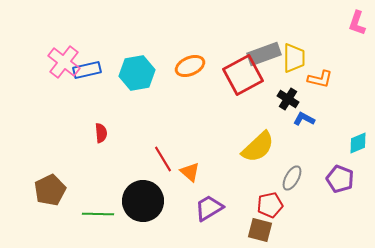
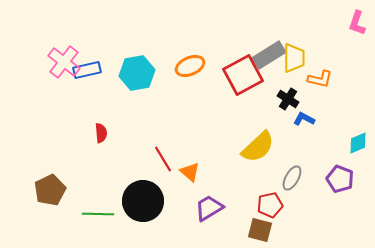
gray rectangle: moved 5 px right, 1 px down; rotated 12 degrees counterclockwise
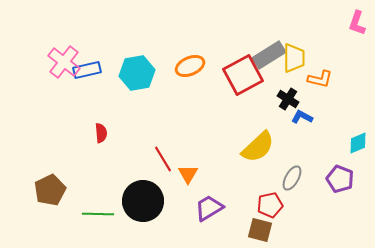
blue L-shape: moved 2 px left, 2 px up
orange triangle: moved 2 px left, 2 px down; rotated 20 degrees clockwise
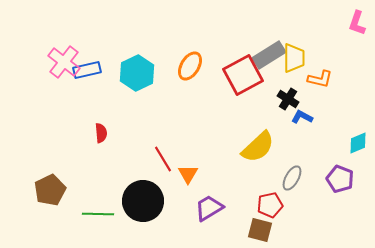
orange ellipse: rotated 36 degrees counterclockwise
cyan hexagon: rotated 16 degrees counterclockwise
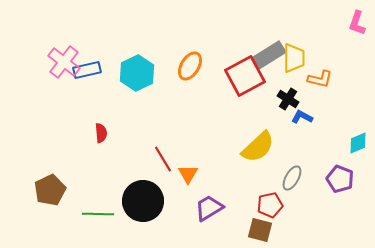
red square: moved 2 px right, 1 px down
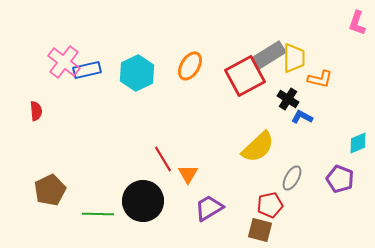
red semicircle: moved 65 px left, 22 px up
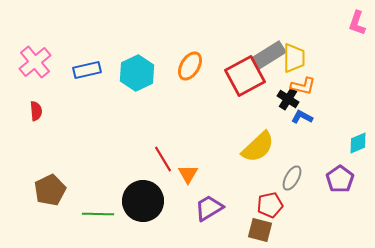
pink cross: moved 29 px left; rotated 12 degrees clockwise
orange L-shape: moved 17 px left, 7 px down
purple pentagon: rotated 16 degrees clockwise
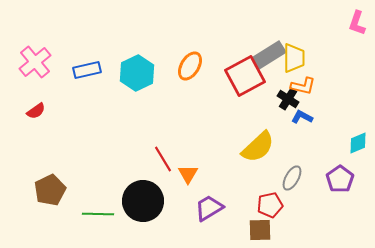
red semicircle: rotated 60 degrees clockwise
brown square: rotated 15 degrees counterclockwise
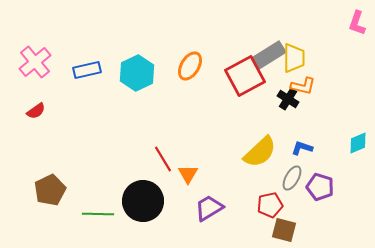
blue L-shape: moved 31 px down; rotated 10 degrees counterclockwise
yellow semicircle: moved 2 px right, 5 px down
purple pentagon: moved 20 px left, 8 px down; rotated 20 degrees counterclockwise
brown square: moved 24 px right; rotated 15 degrees clockwise
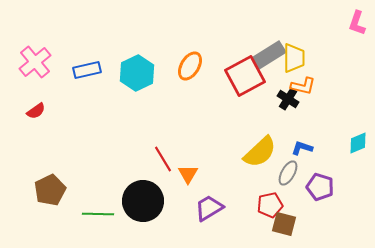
gray ellipse: moved 4 px left, 5 px up
brown square: moved 6 px up
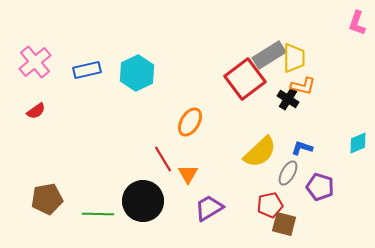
orange ellipse: moved 56 px down
red square: moved 3 px down; rotated 9 degrees counterclockwise
brown pentagon: moved 3 px left, 9 px down; rotated 16 degrees clockwise
